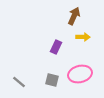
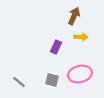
yellow arrow: moved 2 px left
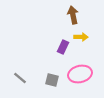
brown arrow: moved 1 px left, 1 px up; rotated 36 degrees counterclockwise
purple rectangle: moved 7 px right
gray line: moved 1 px right, 4 px up
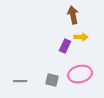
purple rectangle: moved 2 px right, 1 px up
gray line: moved 3 px down; rotated 40 degrees counterclockwise
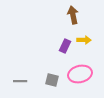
yellow arrow: moved 3 px right, 3 px down
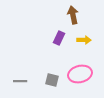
purple rectangle: moved 6 px left, 8 px up
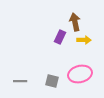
brown arrow: moved 2 px right, 7 px down
purple rectangle: moved 1 px right, 1 px up
gray square: moved 1 px down
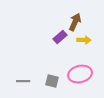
brown arrow: rotated 36 degrees clockwise
purple rectangle: rotated 24 degrees clockwise
gray line: moved 3 px right
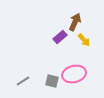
yellow arrow: rotated 48 degrees clockwise
pink ellipse: moved 6 px left
gray line: rotated 32 degrees counterclockwise
